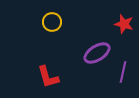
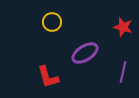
red star: moved 1 px left, 3 px down
purple ellipse: moved 12 px left
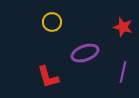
purple ellipse: rotated 12 degrees clockwise
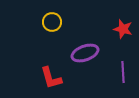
red star: moved 2 px down
purple line: rotated 15 degrees counterclockwise
red L-shape: moved 3 px right, 1 px down
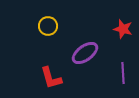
yellow circle: moved 4 px left, 4 px down
purple ellipse: rotated 16 degrees counterclockwise
purple line: moved 1 px down
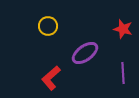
red L-shape: rotated 65 degrees clockwise
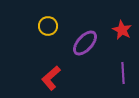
red star: moved 1 px left, 1 px down; rotated 12 degrees clockwise
purple ellipse: moved 10 px up; rotated 12 degrees counterclockwise
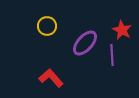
yellow circle: moved 1 px left
purple line: moved 11 px left, 18 px up
red L-shape: rotated 90 degrees clockwise
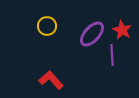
purple ellipse: moved 7 px right, 9 px up
red L-shape: moved 2 px down
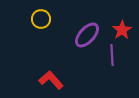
yellow circle: moved 6 px left, 7 px up
red star: rotated 12 degrees clockwise
purple ellipse: moved 5 px left, 1 px down
